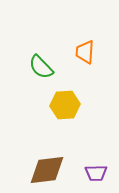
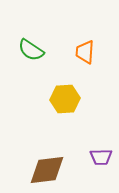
green semicircle: moved 10 px left, 17 px up; rotated 12 degrees counterclockwise
yellow hexagon: moved 6 px up
purple trapezoid: moved 5 px right, 16 px up
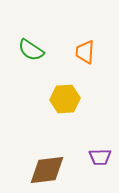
purple trapezoid: moved 1 px left
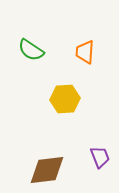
purple trapezoid: rotated 110 degrees counterclockwise
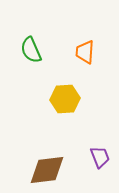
green semicircle: rotated 32 degrees clockwise
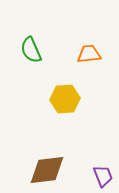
orange trapezoid: moved 4 px right, 2 px down; rotated 80 degrees clockwise
purple trapezoid: moved 3 px right, 19 px down
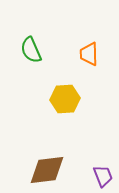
orange trapezoid: rotated 85 degrees counterclockwise
